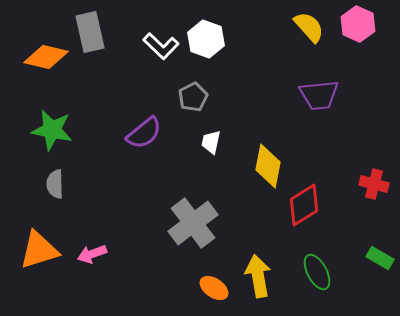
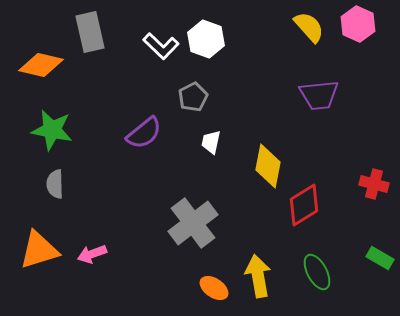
orange diamond: moved 5 px left, 8 px down
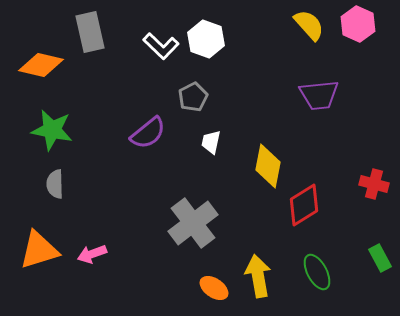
yellow semicircle: moved 2 px up
purple semicircle: moved 4 px right
green rectangle: rotated 32 degrees clockwise
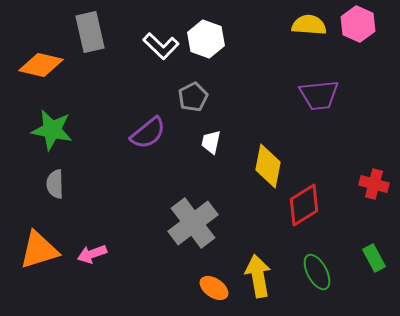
yellow semicircle: rotated 44 degrees counterclockwise
green rectangle: moved 6 px left
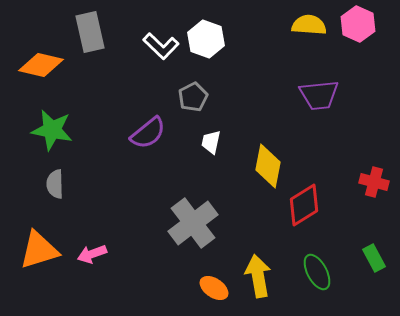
red cross: moved 2 px up
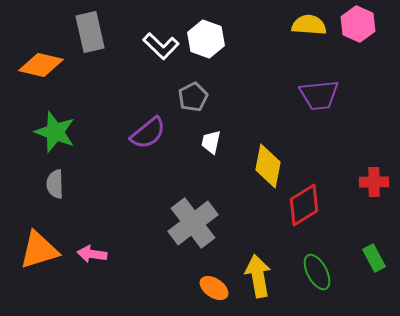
green star: moved 3 px right, 2 px down; rotated 9 degrees clockwise
red cross: rotated 16 degrees counterclockwise
pink arrow: rotated 28 degrees clockwise
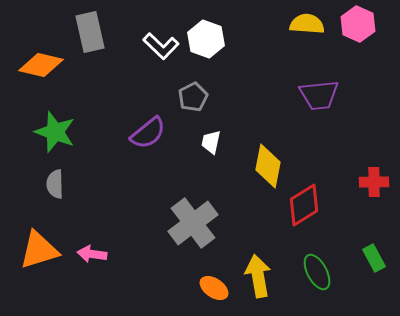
yellow semicircle: moved 2 px left, 1 px up
